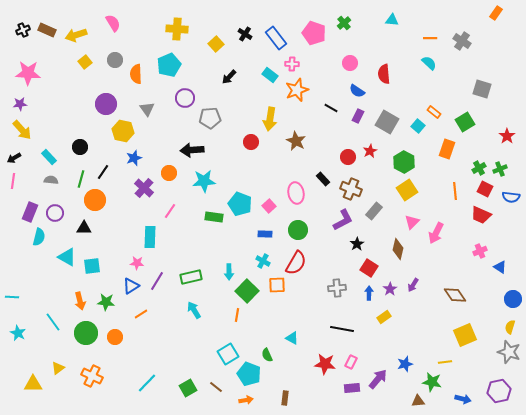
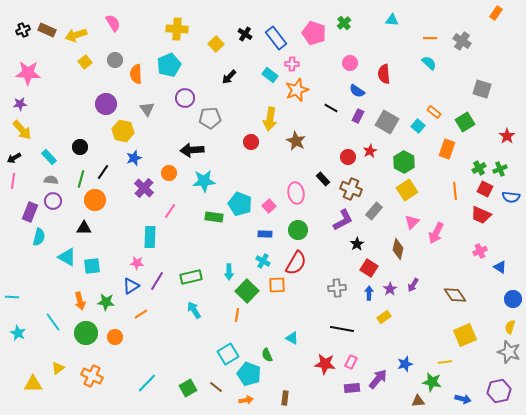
purple circle at (55, 213): moved 2 px left, 12 px up
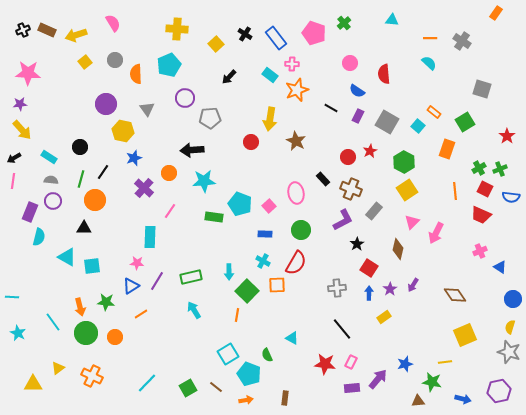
cyan rectangle at (49, 157): rotated 14 degrees counterclockwise
green circle at (298, 230): moved 3 px right
orange arrow at (80, 301): moved 6 px down
black line at (342, 329): rotated 40 degrees clockwise
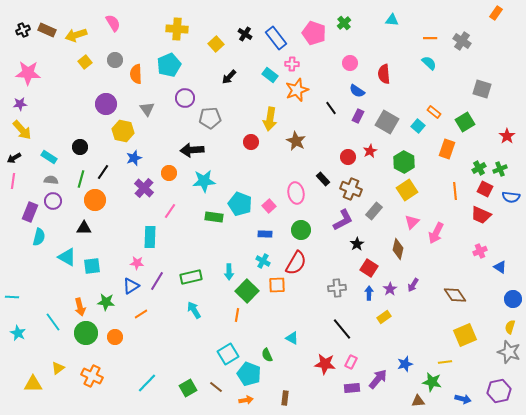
black line at (331, 108): rotated 24 degrees clockwise
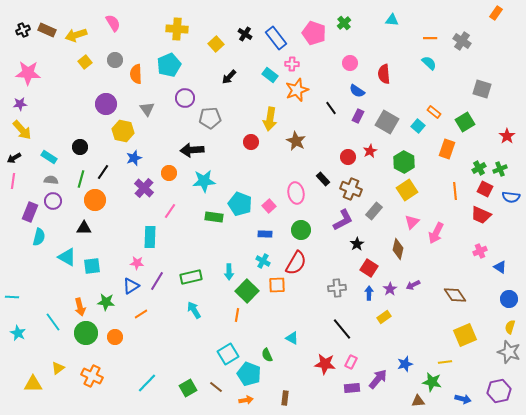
purple arrow at (413, 285): rotated 32 degrees clockwise
blue circle at (513, 299): moved 4 px left
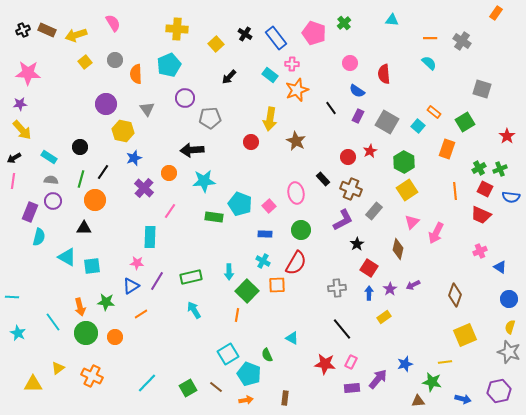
brown diamond at (455, 295): rotated 55 degrees clockwise
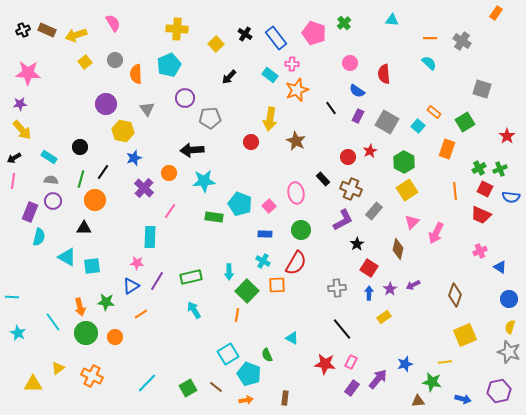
purple rectangle at (352, 388): rotated 49 degrees counterclockwise
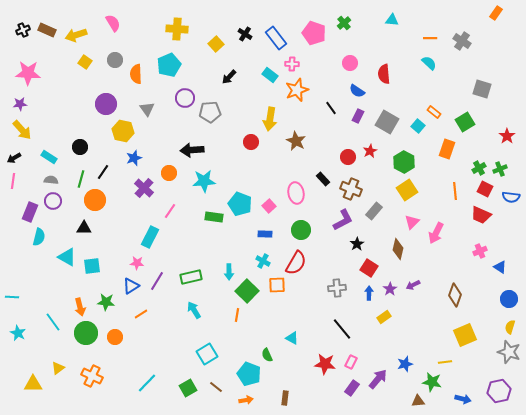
yellow square at (85, 62): rotated 16 degrees counterclockwise
gray pentagon at (210, 118): moved 6 px up
cyan rectangle at (150, 237): rotated 25 degrees clockwise
cyan square at (228, 354): moved 21 px left
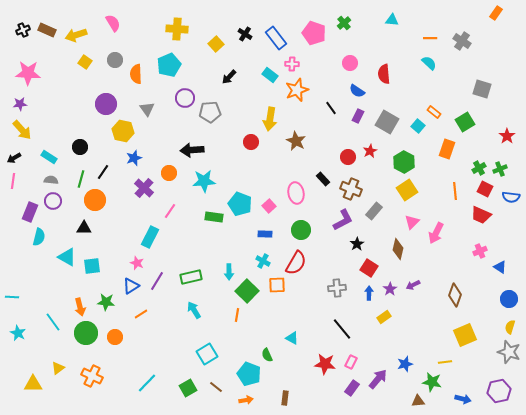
pink star at (137, 263): rotated 16 degrees clockwise
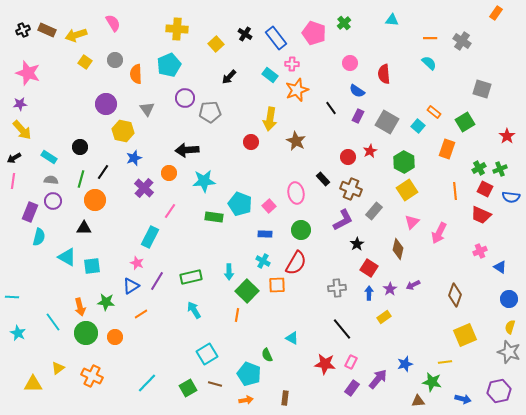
pink star at (28, 73): rotated 15 degrees clockwise
black arrow at (192, 150): moved 5 px left
pink arrow at (436, 233): moved 3 px right
brown line at (216, 387): moved 1 px left, 3 px up; rotated 24 degrees counterclockwise
